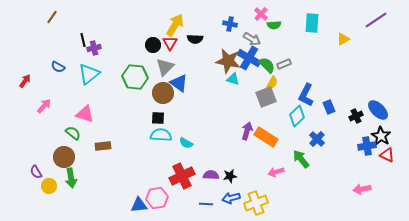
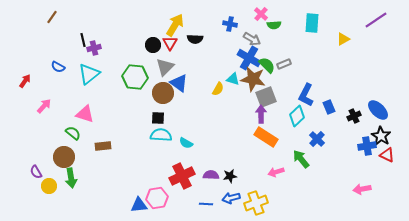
brown star at (228, 61): moved 25 px right, 18 px down
yellow semicircle at (272, 83): moved 54 px left, 6 px down
black cross at (356, 116): moved 2 px left
purple arrow at (247, 131): moved 14 px right, 17 px up; rotated 18 degrees counterclockwise
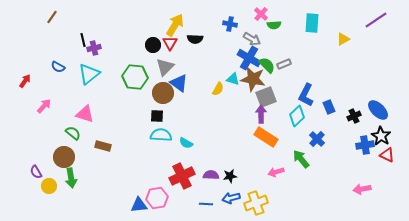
black square at (158, 118): moved 1 px left, 2 px up
brown rectangle at (103, 146): rotated 21 degrees clockwise
blue cross at (367, 146): moved 2 px left, 1 px up
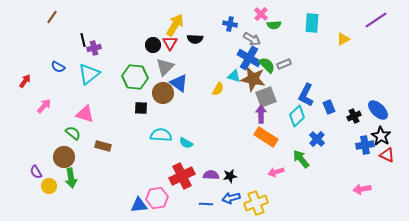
cyan triangle at (233, 79): moved 1 px right, 3 px up
black square at (157, 116): moved 16 px left, 8 px up
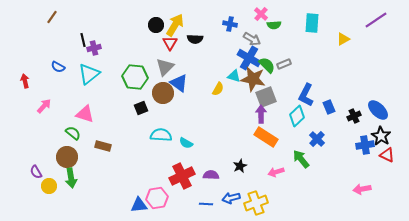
black circle at (153, 45): moved 3 px right, 20 px up
red arrow at (25, 81): rotated 48 degrees counterclockwise
black square at (141, 108): rotated 24 degrees counterclockwise
brown circle at (64, 157): moved 3 px right
black star at (230, 176): moved 10 px right, 10 px up; rotated 16 degrees counterclockwise
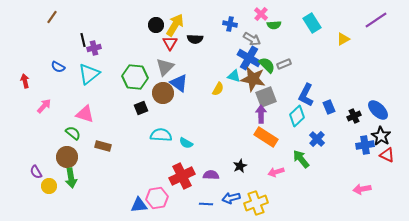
cyan rectangle at (312, 23): rotated 36 degrees counterclockwise
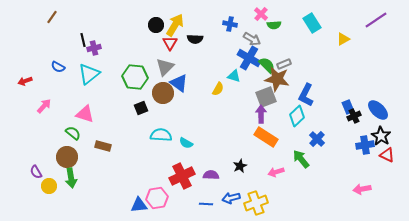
brown star at (253, 79): moved 24 px right
red arrow at (25, 81): rotated 96 degrees counterclockwise
blue rectangle at (329, 107): moved 19 px right
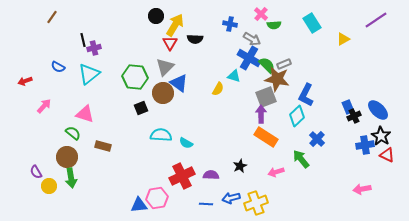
black circle at (156, 25): moved 9 px up
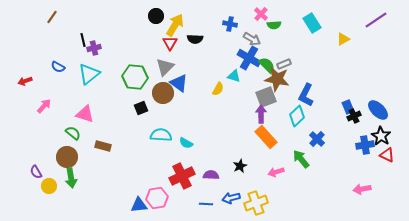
orange rectangle at (266, 137): rotated 15 degrees clockwise
